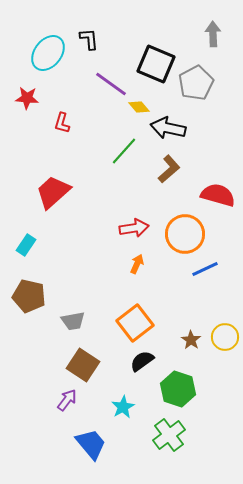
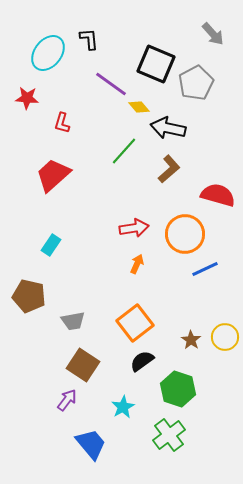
gray arrow: rotated 140 degrees clockwise
red trapezoid: moved 17 px up
cyan rectangle: moved 25 px right
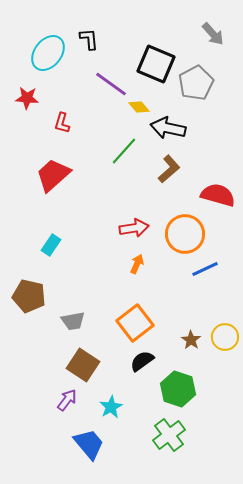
cyan star: moved 12 px left
blue trapezoid: moved 2 px left
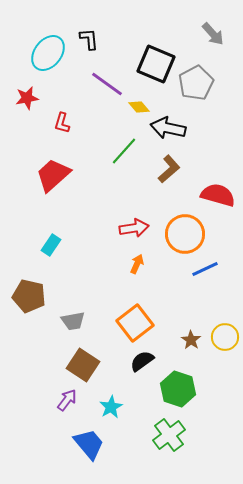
purple line: moved 4 px left
red star: rotated 15 degrees counterclockwise
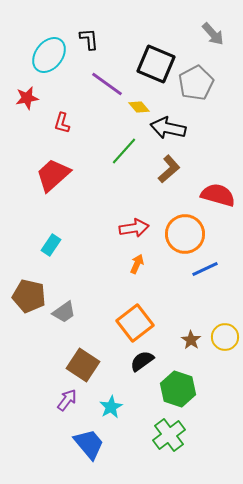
cyan ellipse: moved 1 px right, 2 px down
gray trapezoid: moved 9 px left, 9 px up; rotated 25 degrees counterclockwise
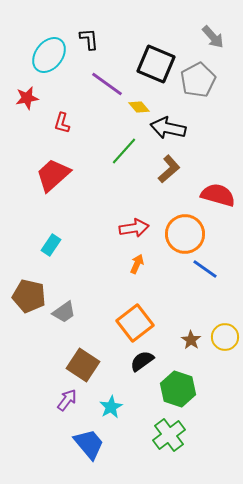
gray arrow: moved 3 px down
gray pentagon: moved 2 px right, 3 px up
blue line: rotated 60 degrees clockwise
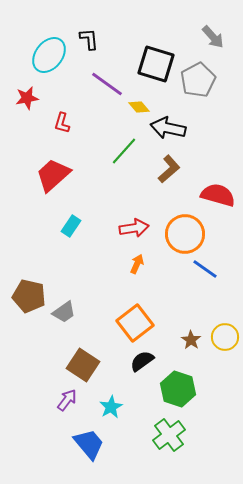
black square: rotated 6 degrees counterclockwise
cyan rectangle: moved 20 px right, 19 px up
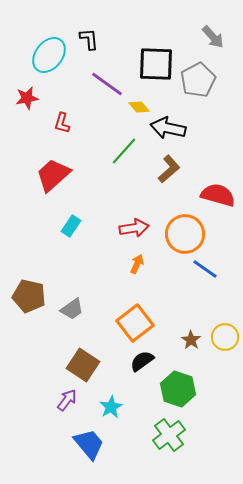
black square: rotated 15 degrees counterclockwise
gray trapezoid: moved 8 px right, 3 px up
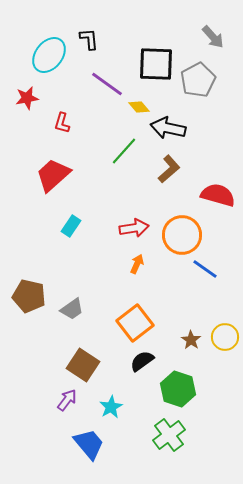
orange circle: moved 3 px left, 1 px down
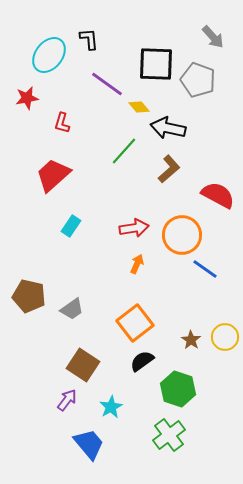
gray pentagon: rotated 24 degrees counterclockwise
red semicircle: rotated 12 degrees clockwise
